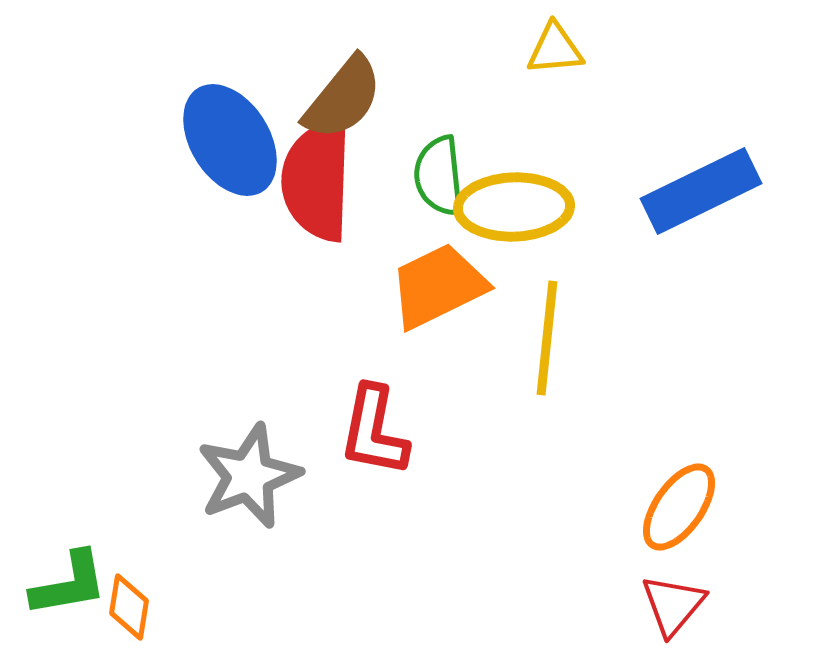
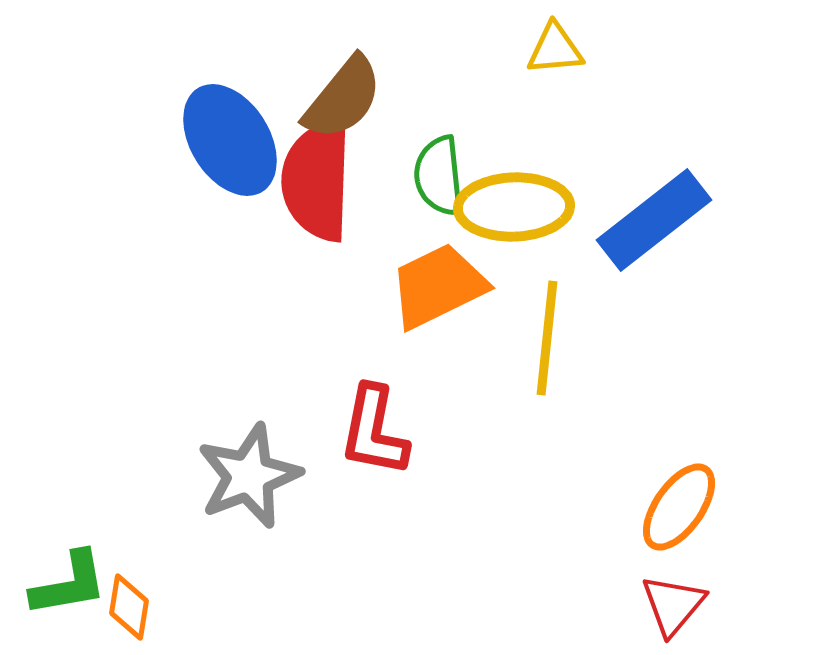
blue rectangle: moved 47 px left, 29 px down; rotated 12 degrees counterclockwise
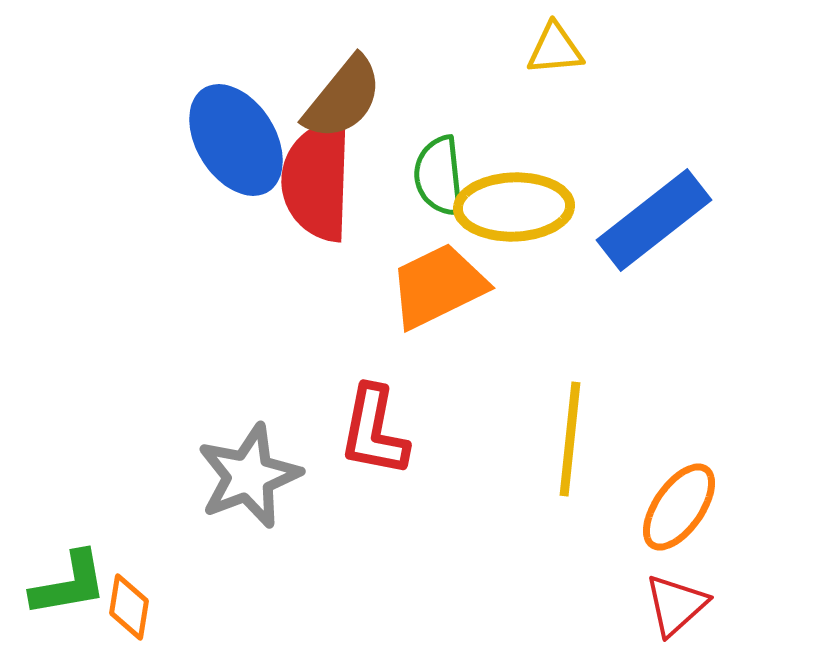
blue ellipse: moved 6 px right
yellow line: moved 23 px right, 101 px down
red triangle: moved 3 px right; rotated 8 degrees clockwise
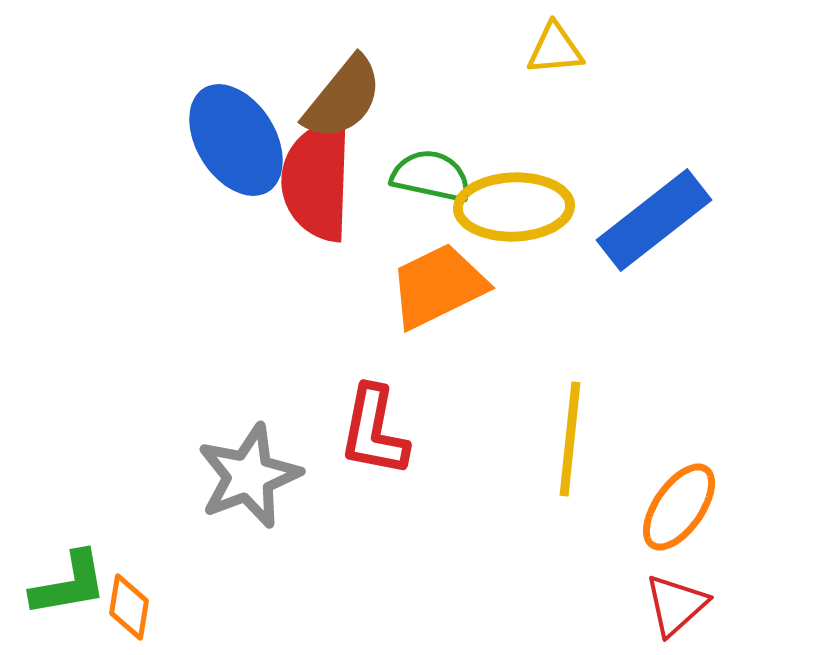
green semicircle: moved 8 px left; rotated 108 degrees clockwise
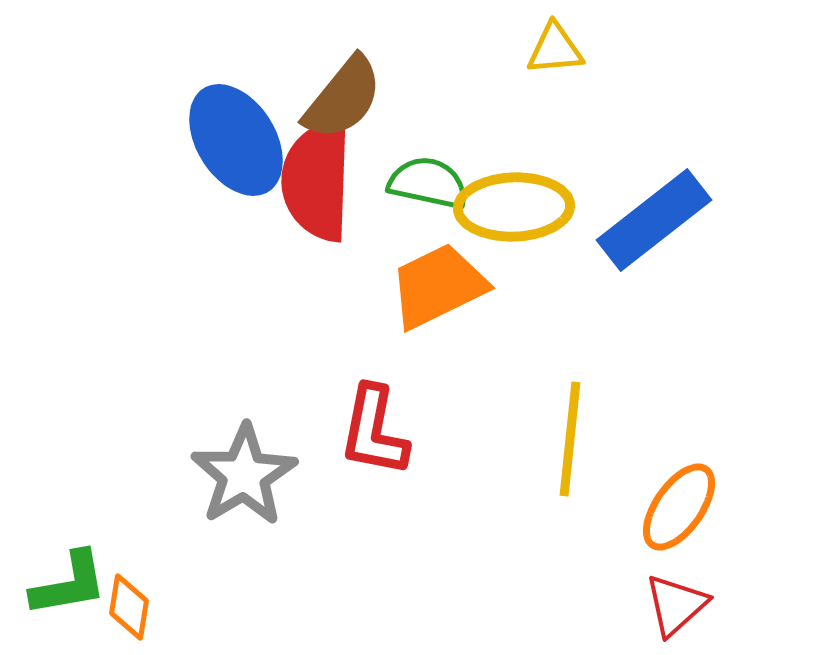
green semicircle: moved 3 px left, 7 px down
gray star: moved 5 px left, 1 px up; rotated 10 degrees counterclockwise
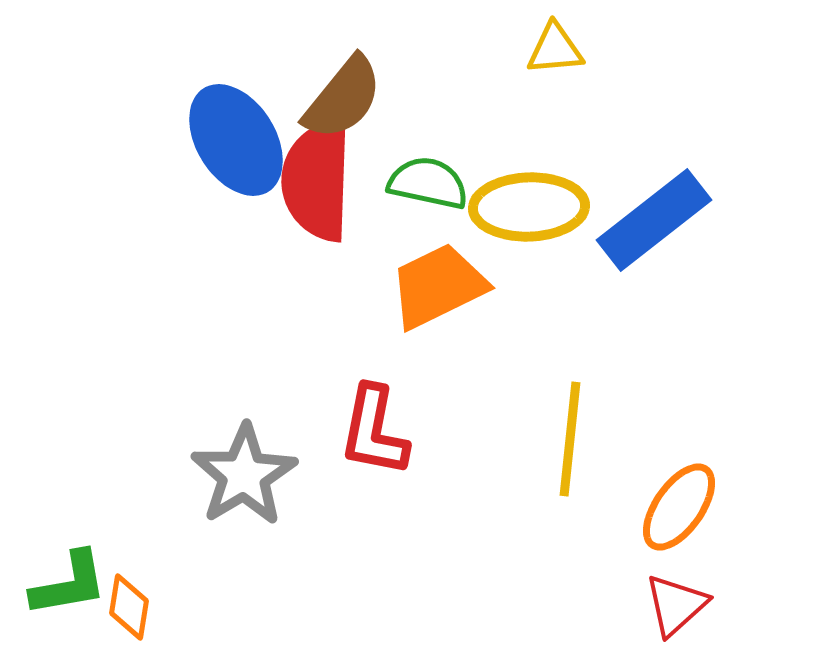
yellow ellipse: moved 15 px right
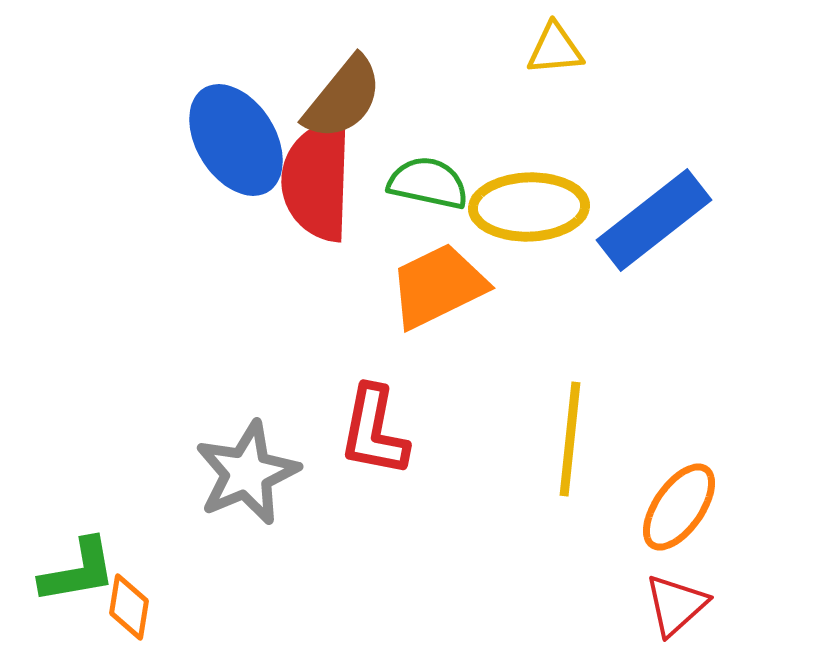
gray star: moved 3 px right, 2 px up; rotated 8 degrees clockwise
green L-shape: moved 9 px right, 13 px up
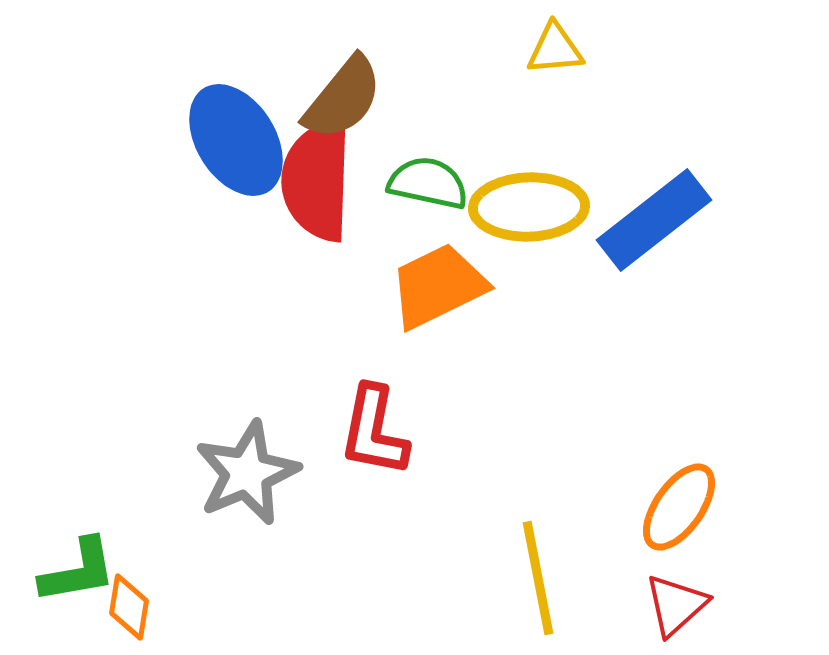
yellow line: moved 32 px left, 139 px down; rotated 17 degrees counterclockwise
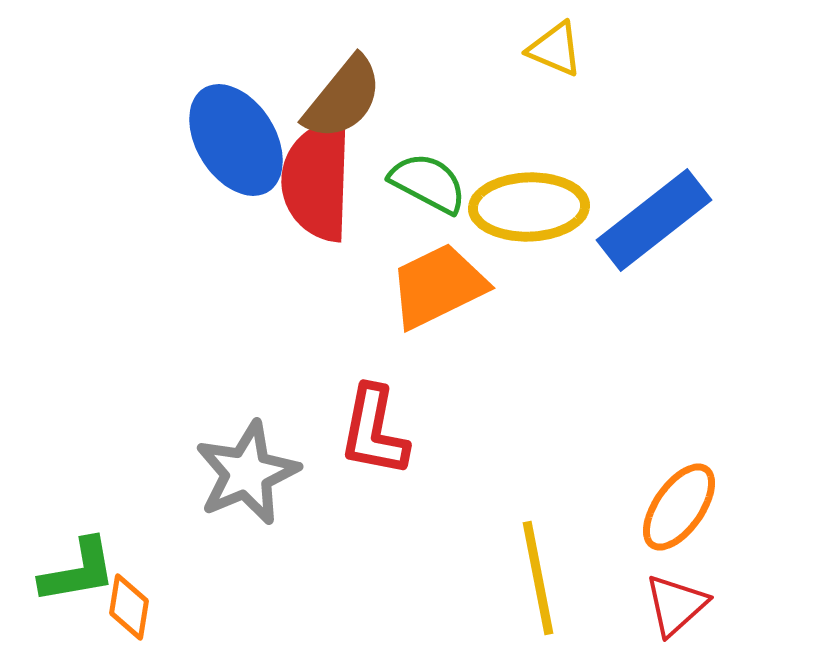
yellow triangle: rotated 28 degrees clockwise
green semicircle: rotated 16 degrees clockwise
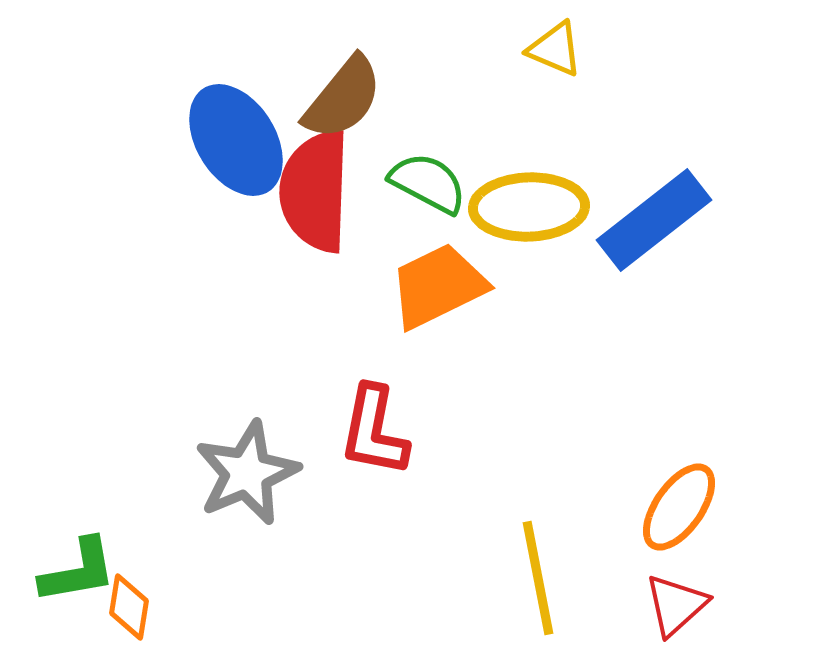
red semicircle: moved 2 px left, 11 px down
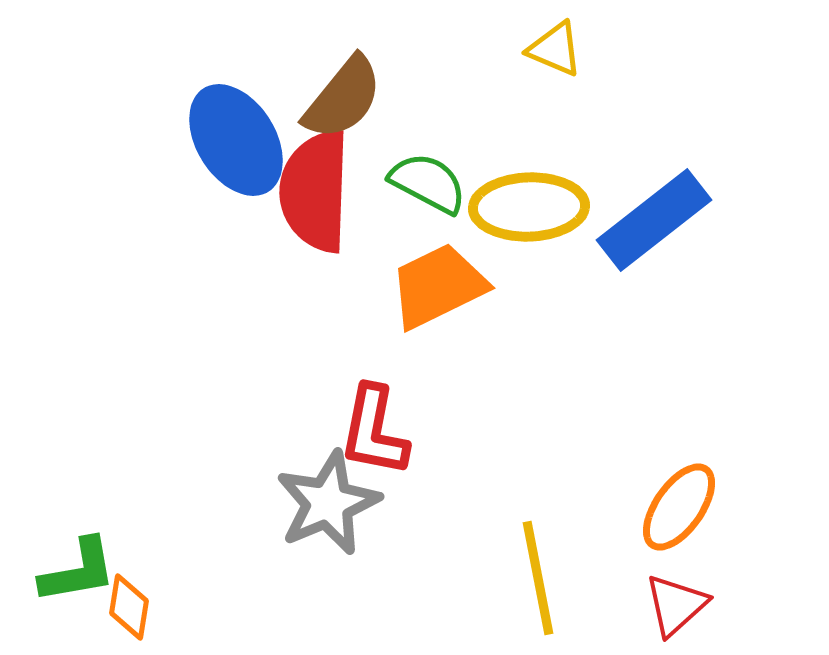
gray star: moved 81 px right, 30 px down
